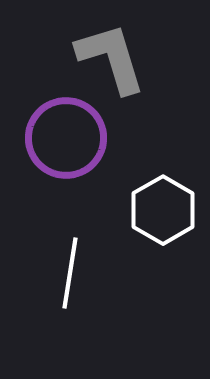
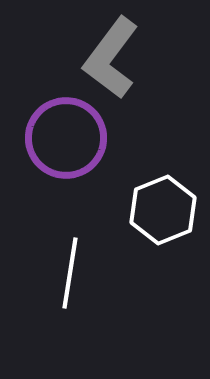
gray L-shape: rotated 126 degrees counterclockwise
white hexagon: rotated 8 degrees clockwise
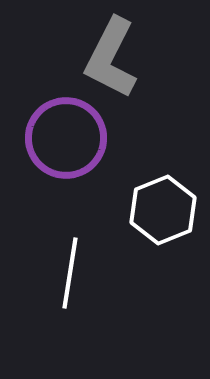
gray L-shape: rotated 10 degrees counterclockwise
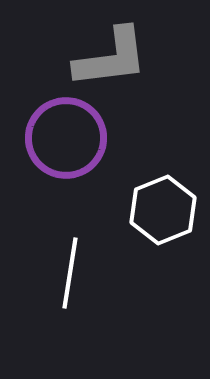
gray L-shape: rotated 124 degrees counterclockwise
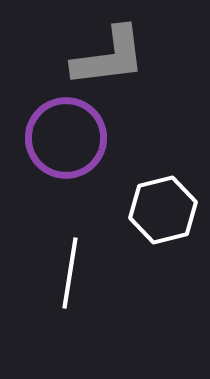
gray L-shape: moved 2 px left, 1 px up
white hexagon: rotated 8 degrees clockwise
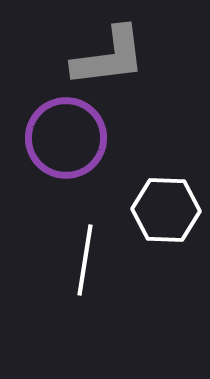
white hexagon: moved 3 px right; rotated 16 degrees clockwise
white line: moved 15 px right, 13 px up
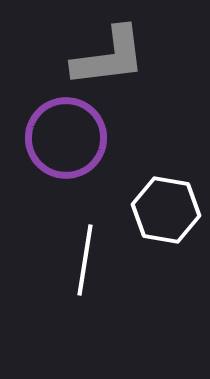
white hexagon: rotated 8 degrees clockwise
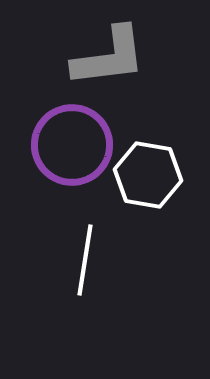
purple circle: moved 6 px right, 7 px down
white hexagon: moved 18 px left, 35 px up
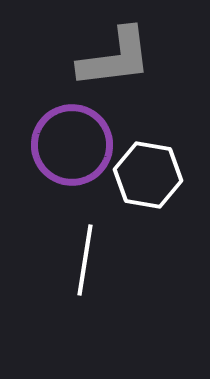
gray L-shape: moved 6 px right, 1 px down
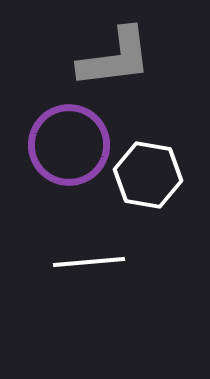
purple circle: moved 3 px left
white line: moved 4 px right, 2 px down; rotated 76 degrees clockwise
